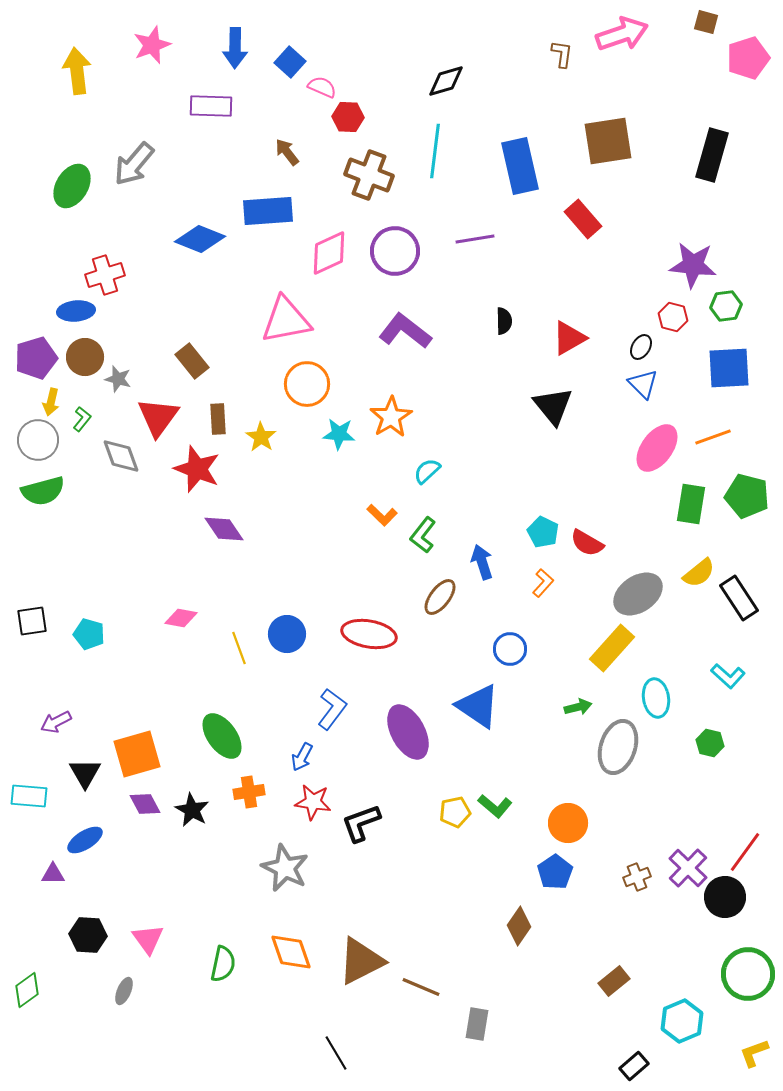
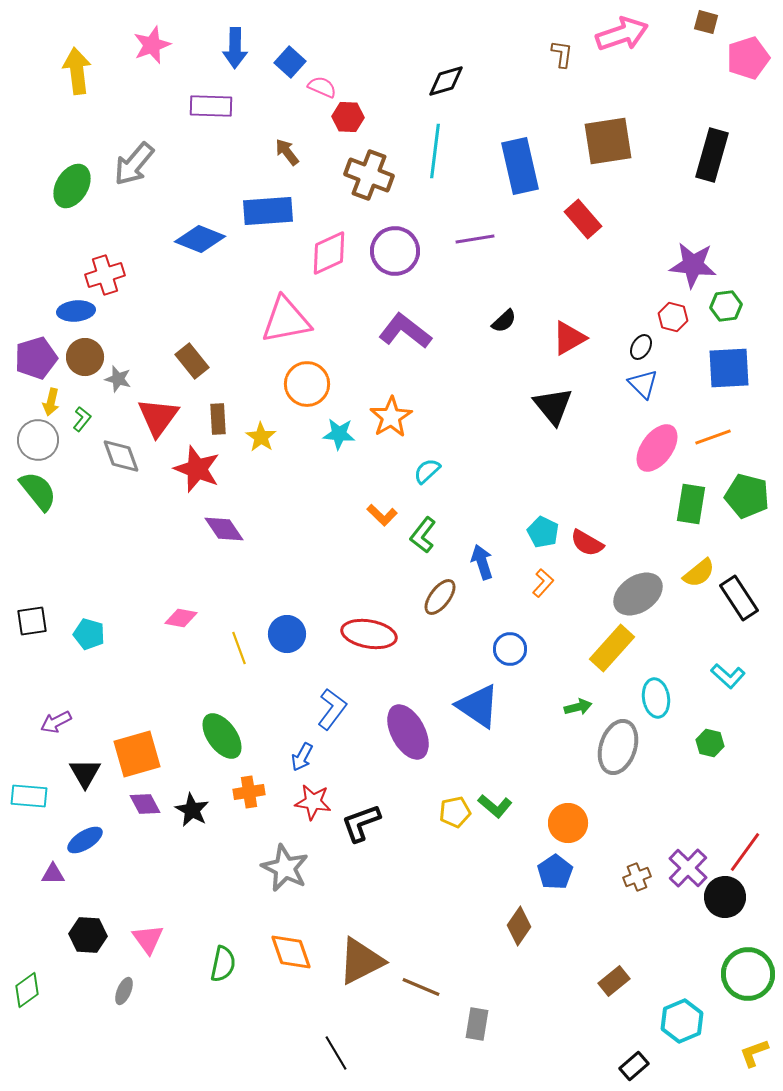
black semicircle at (504, 321): rotated 48 degrees clockwise
green semicircle at (43, 491): moved 5 px left; rotated 114 degrees counterclockwise
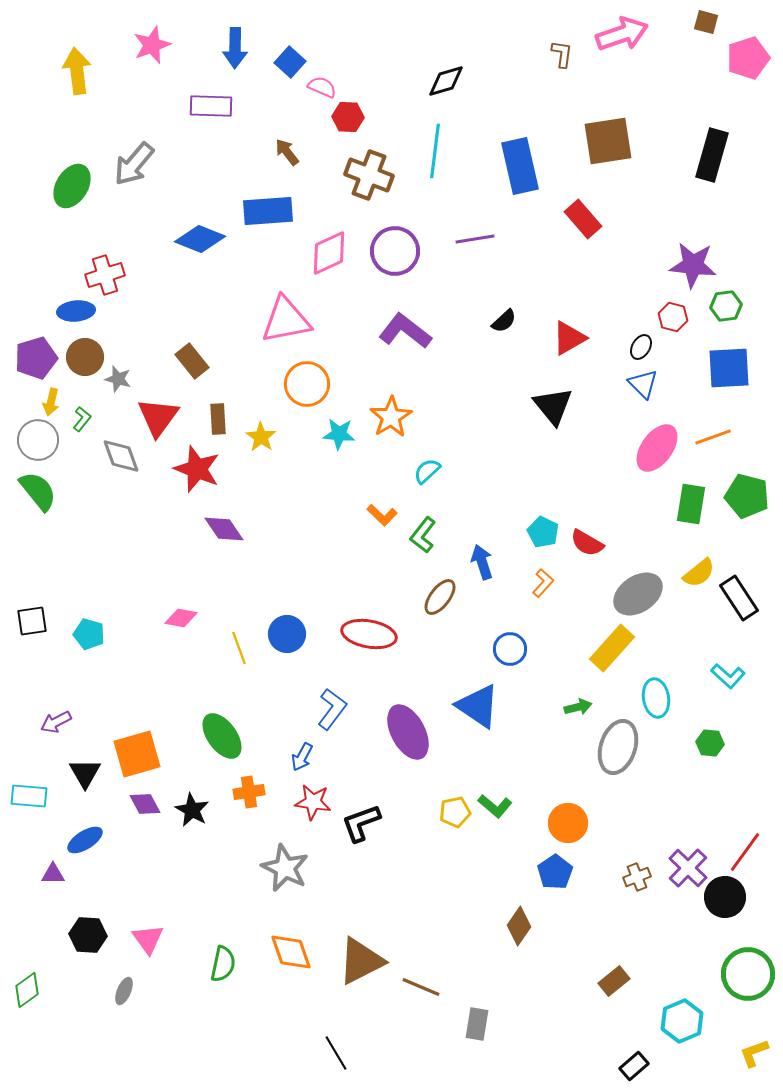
green hexagon at (710, 743): rotated 8 degrees counterclockwise
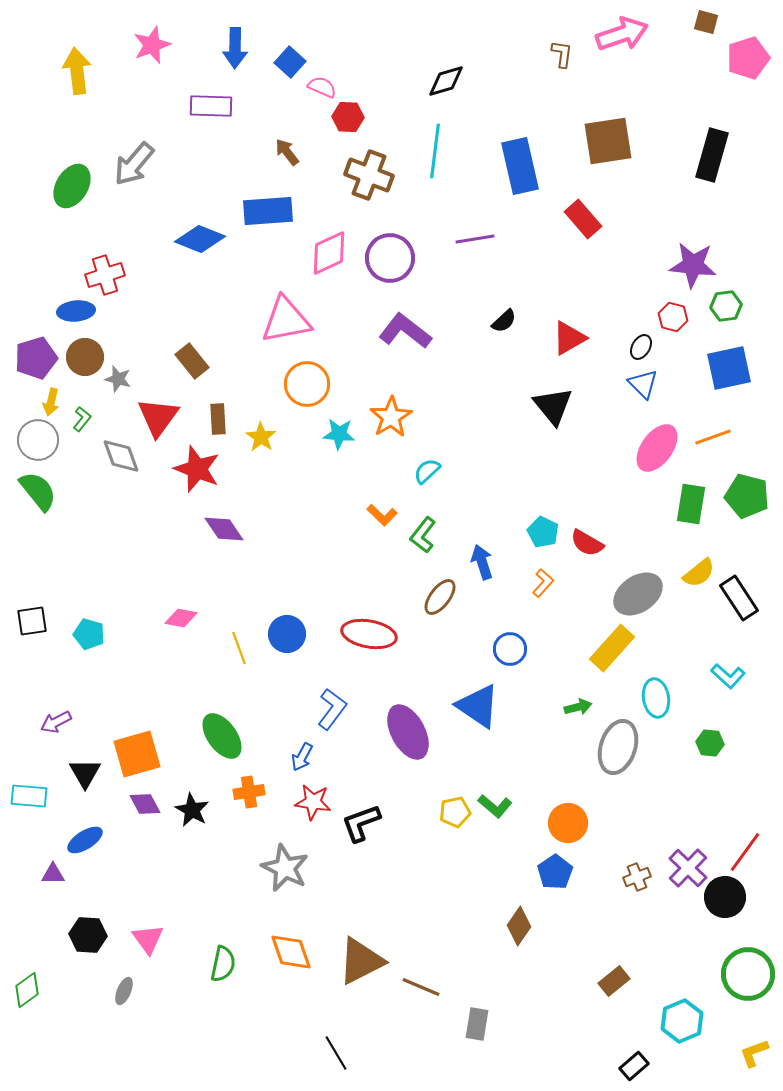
purple circle at (395, 251): moved 5 px left, 7 px down
blue square at (729, 368): rotated 9 degrees counterclockwise
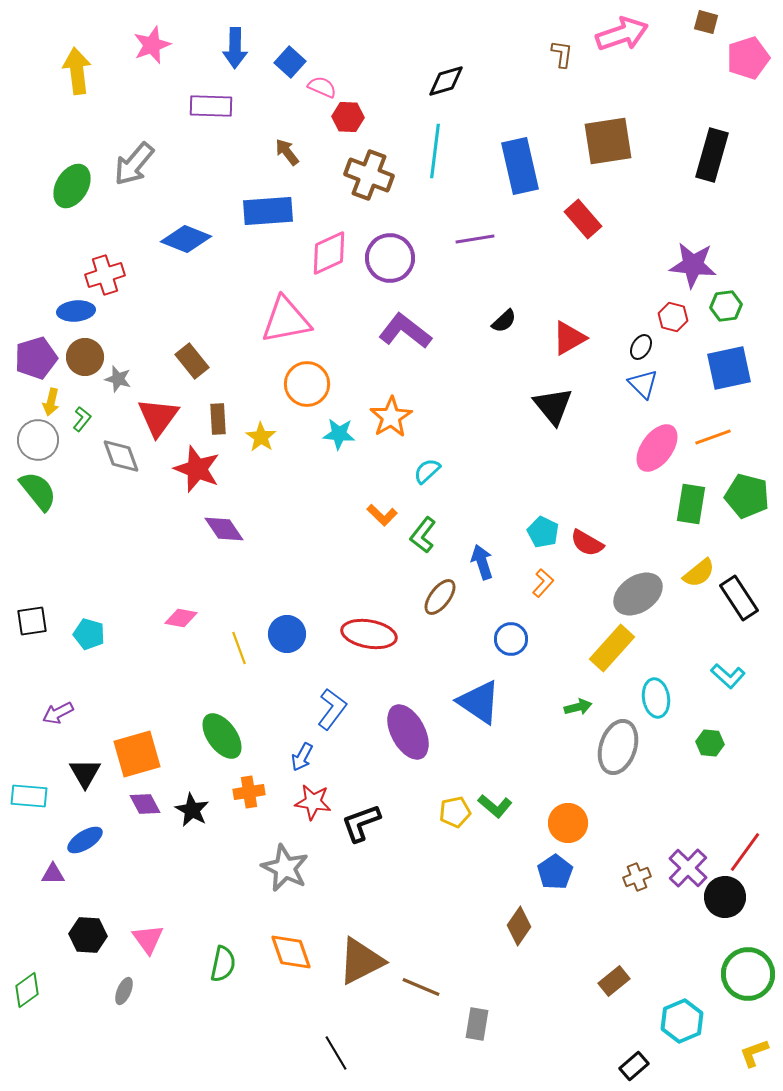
blue diamond at (200, 239): moved 14 px left
blue circle at (510, 649): moved 1 px right, 10 px up
blue triangle at (478, 706): moved 1 px right, 4 px up
purple arrow at (56, 722): moved 2 px right, 9 px up
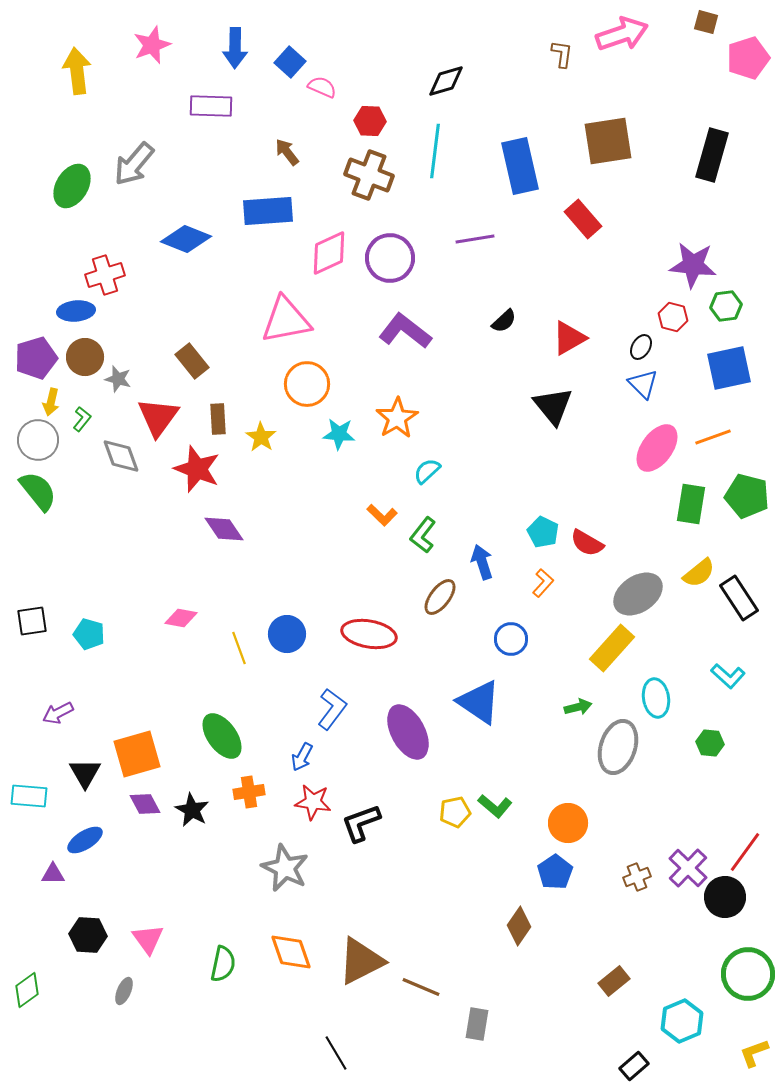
red hexagon at (348, 117): moved 22 px right, 4 px down
orange star at (391, 417): moved 6 px right, 1 px down
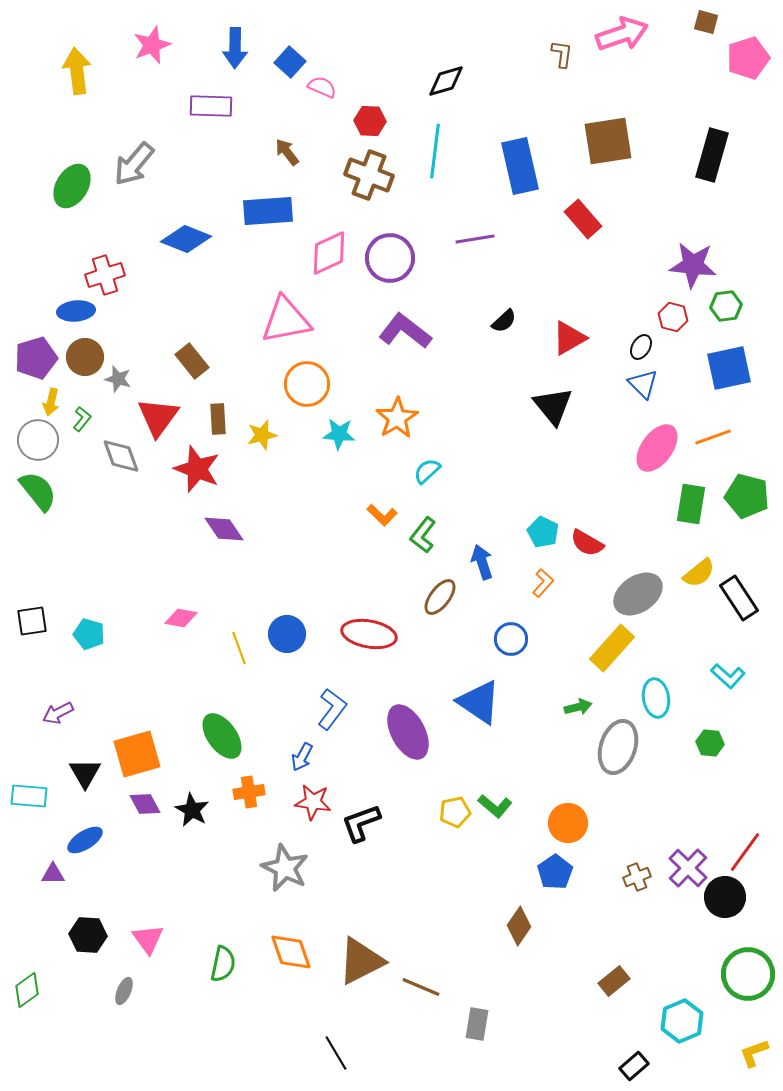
yellow star at (261, 437): moved 1 px right, 2 px up; rotated 24 degrees clockwise
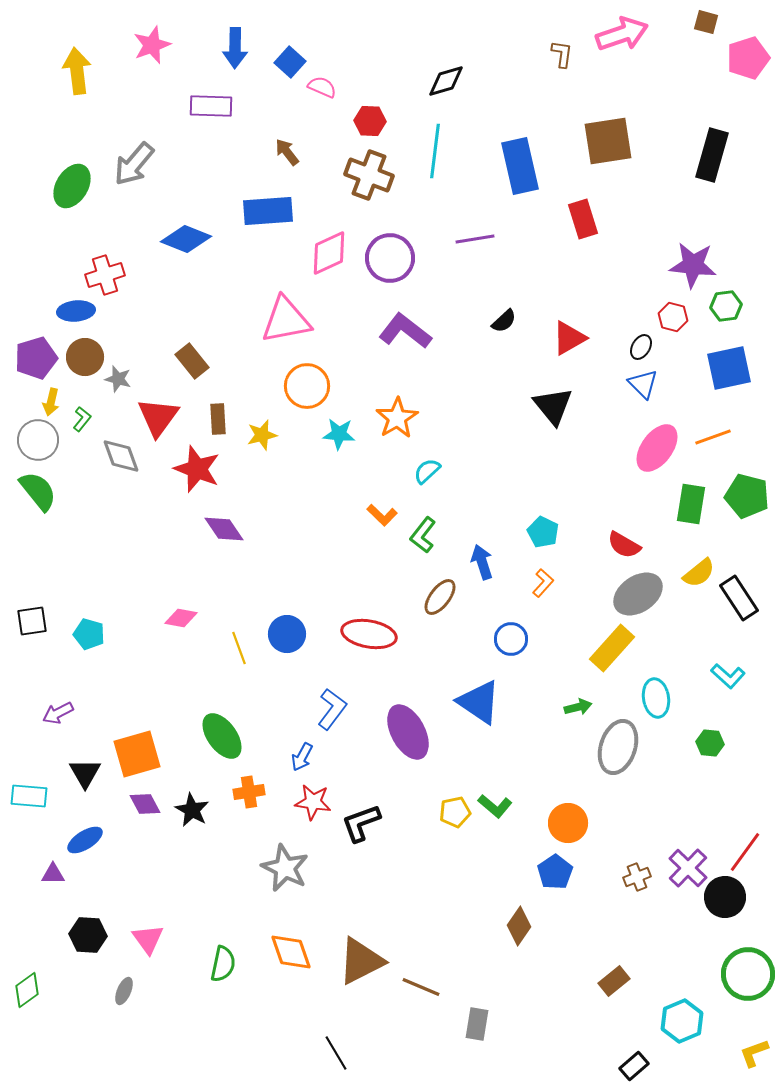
red rectangle at (583, 219): rotated 24 degrees clockwise
orange circle at (307, 384): moved 2 px down
red semicircle at (587, 543): moved 37 px right, 2 px down
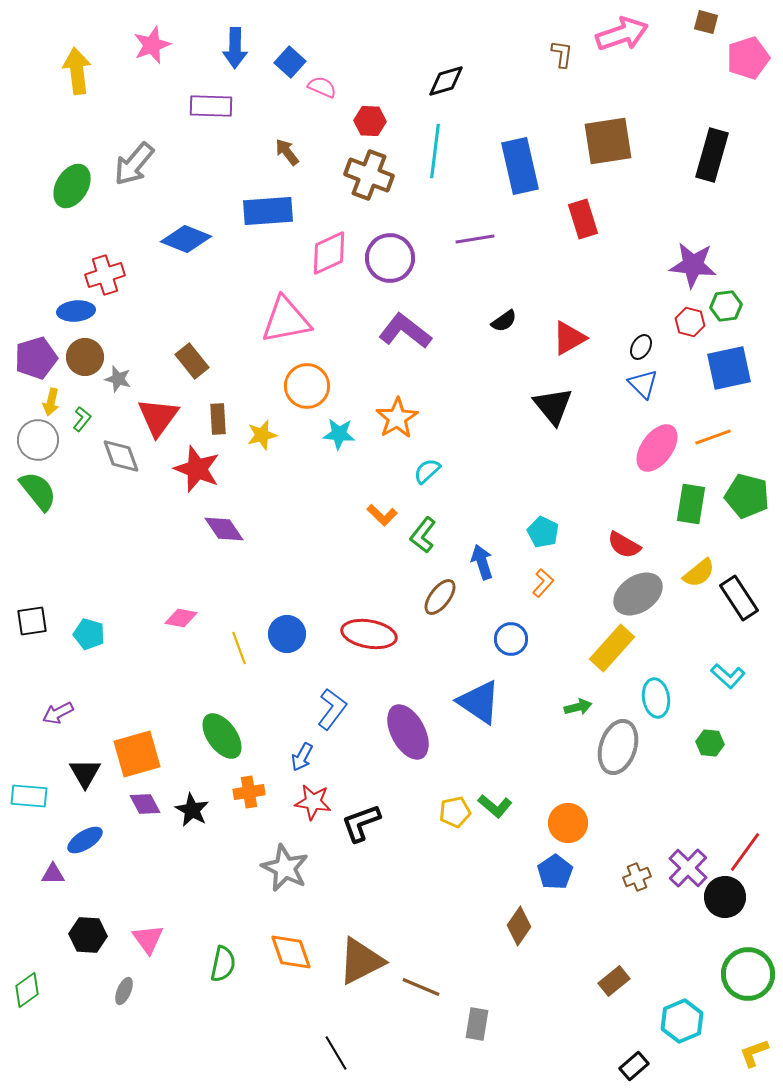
red hexagon at (673, 317): moved 17 px right, 5 px down
black semicircle at (504, 321): rotated 8 degrees clockwise
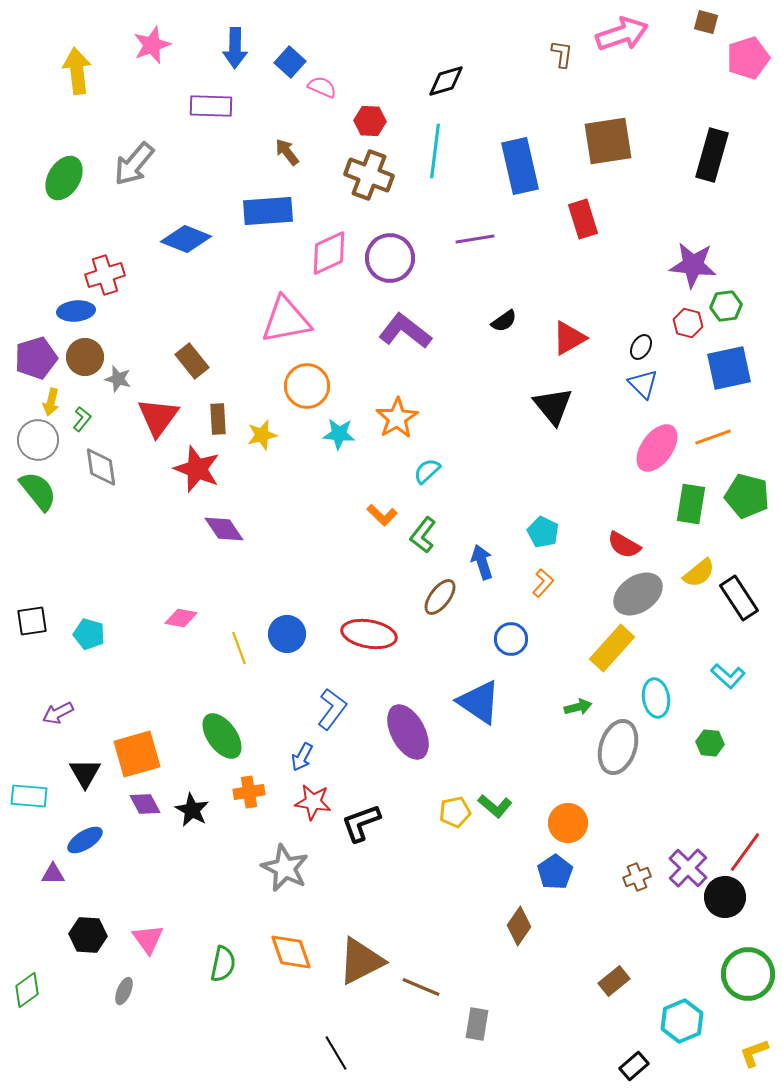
green ellipse at (72, 186): moved 8 px left, 8 px up
red hexagon at (690, 322): moved 2 px left, 1 px down
gray diamond at (121, 456): moved 20 px left, 11 px down; rotated 12 degrees clockwise
